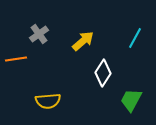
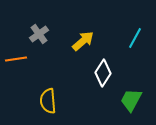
yellow semicircle: rotated 90 degrees clockwise
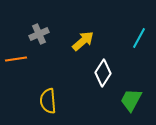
gray cross: rotated 12 degrees clockwise
cyan line: moved 4 px right
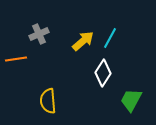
cyan line: moved 29 px left
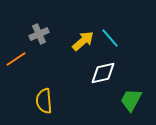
cyan line: rotated 70 degrees counterclockwise
orange line: rotated 25 degrees counterclockwise
white diamond: rotated 44 degrees clockwise
yellow semicircle: moved 4 px left
